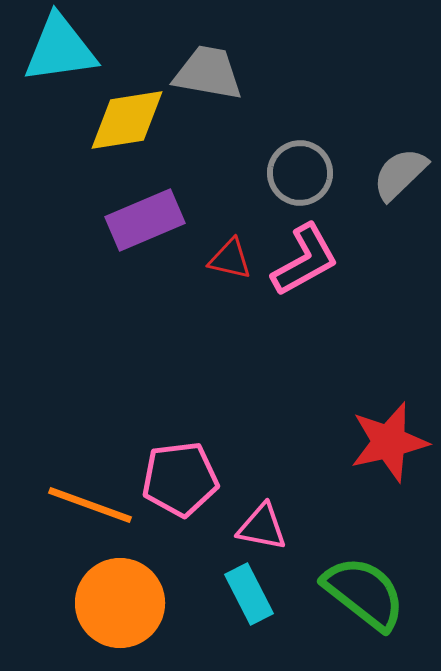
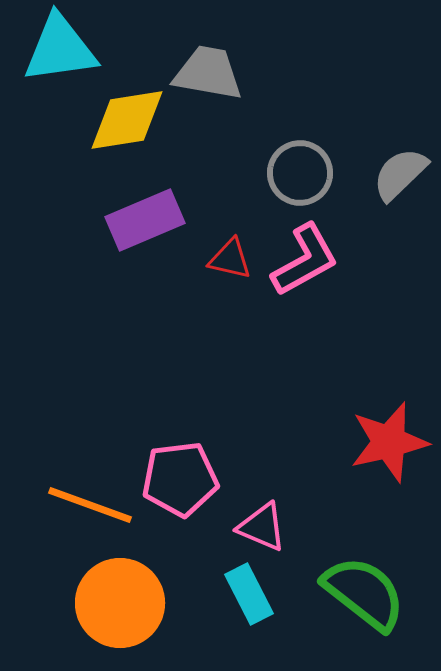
pink triangle: rotated 12 degrees clockwise
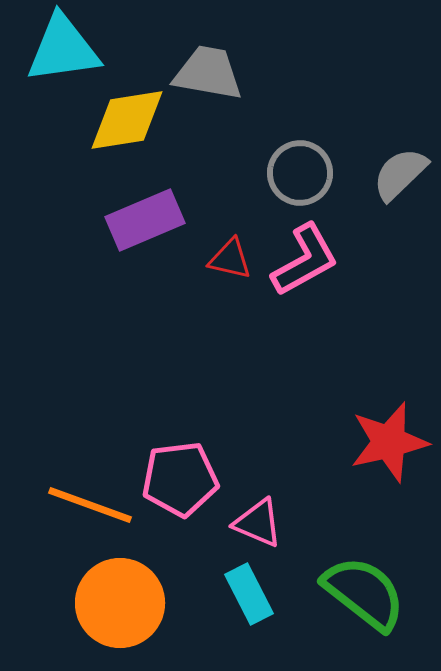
cyan triangle: moved 3 px right
pink triangle: moved 4 px left, 4 px up
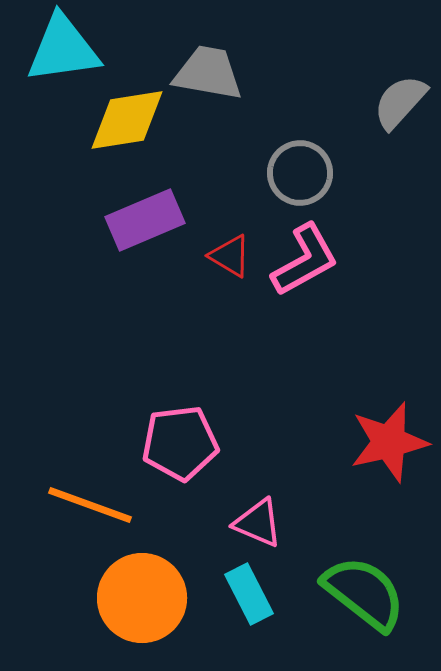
gray semicircle: moved 72 px up; rotated 4 degrees counterclockwise
red triangle: moved 3 px up; rotated 18 degrees clockwise
pink pentagon: moved 36 px up
orange circle: moved 22 px right, 5 px up
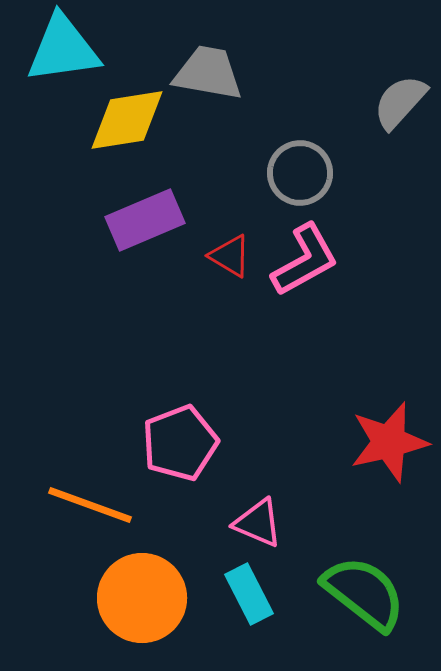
pink pentagon: rotated 14 degrees counterclockwise
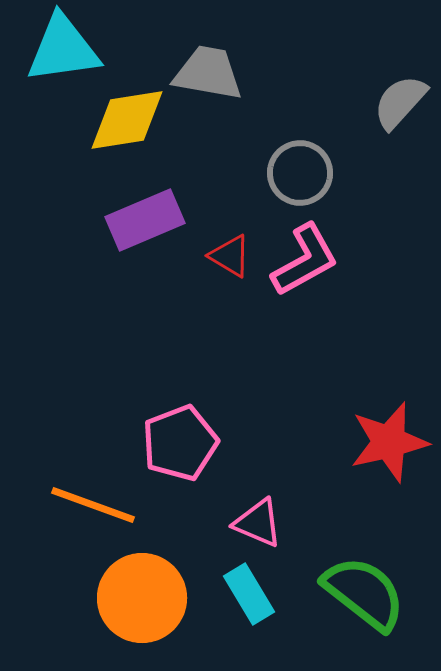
orange line: moved 3 px right
cyan rectangle: rotated 4 degrees counterclockwise
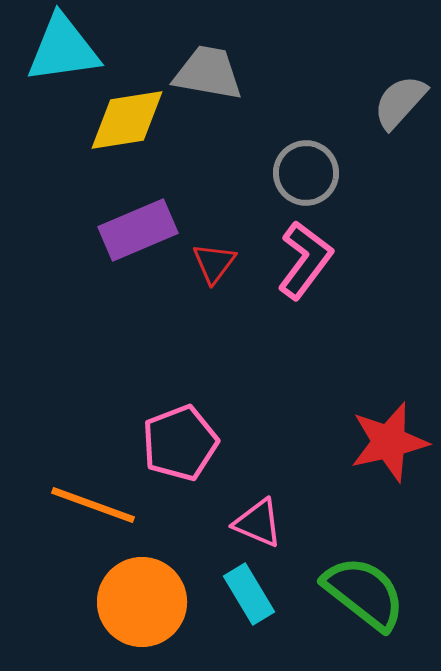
gray circle: moved 6 px right
purple rectangle: moved 7 px left, 10 px down
red triangle: moved 16 px left, 7 px down; rotated 36 degrees clockwise
pink L-shape: rotated 24 degrees counterclockwise
orange circle: moved 4 px down
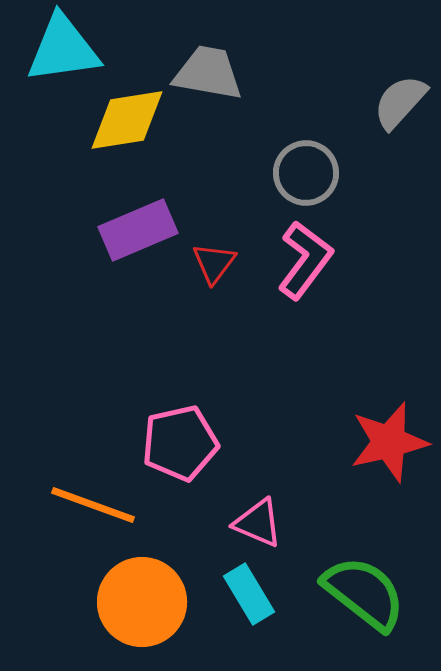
pink pentagon: rotated 8 degrees clockwise
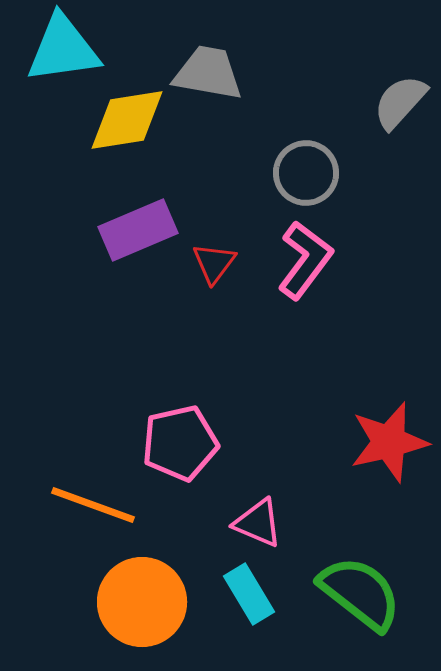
green semicircle: moved 4 px left
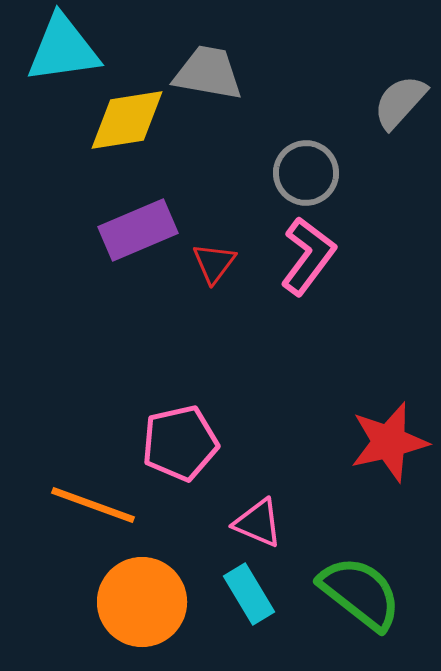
pink L-shape: moved 3 px right, 4 px up
